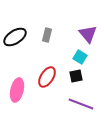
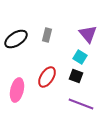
black ellipse: moved 1 px right, 2 px down
black square: rotated 32 degrees clockwise
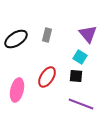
black square: rotated 16 degrees counterclockwise
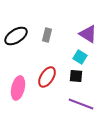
purple triangle: rotated 18 degrees counterclockwise
black ellipse: moved 3 px up
pink ellipse: moved 1 px right, 2 px up
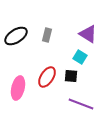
black square: moved 5 px left
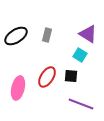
cyan square: moved 2 px up
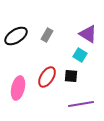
gray rectangle: rotated 16 degrees clockwise
purple line: rotated 30 degrees counterclockwise
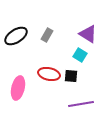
red ellipse: moved 2 px right, 3 px up; rotated 70 degrees clockwise
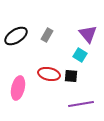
purple triangle: rotated 18 degrees clockwise
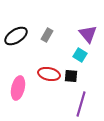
purple line: rotated 65 degrees counterclockwise
